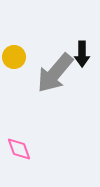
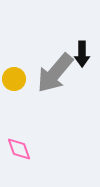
yellow circle: moved 22 px down
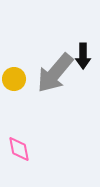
black arrow: moved 1 px right, 2 px down
pink diamond: rotated 8 degrees clockwise
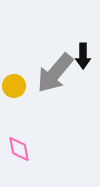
yellow circle: moved 7 px down
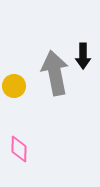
gray arrow: rotated 129 degrees clockwise
pink diamond: rotated 12 degrees clockwise
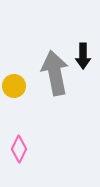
pink diamond: rotated 24 degrees clockwise
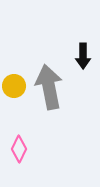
gray arrow: moved 6 px left, 14 px down
